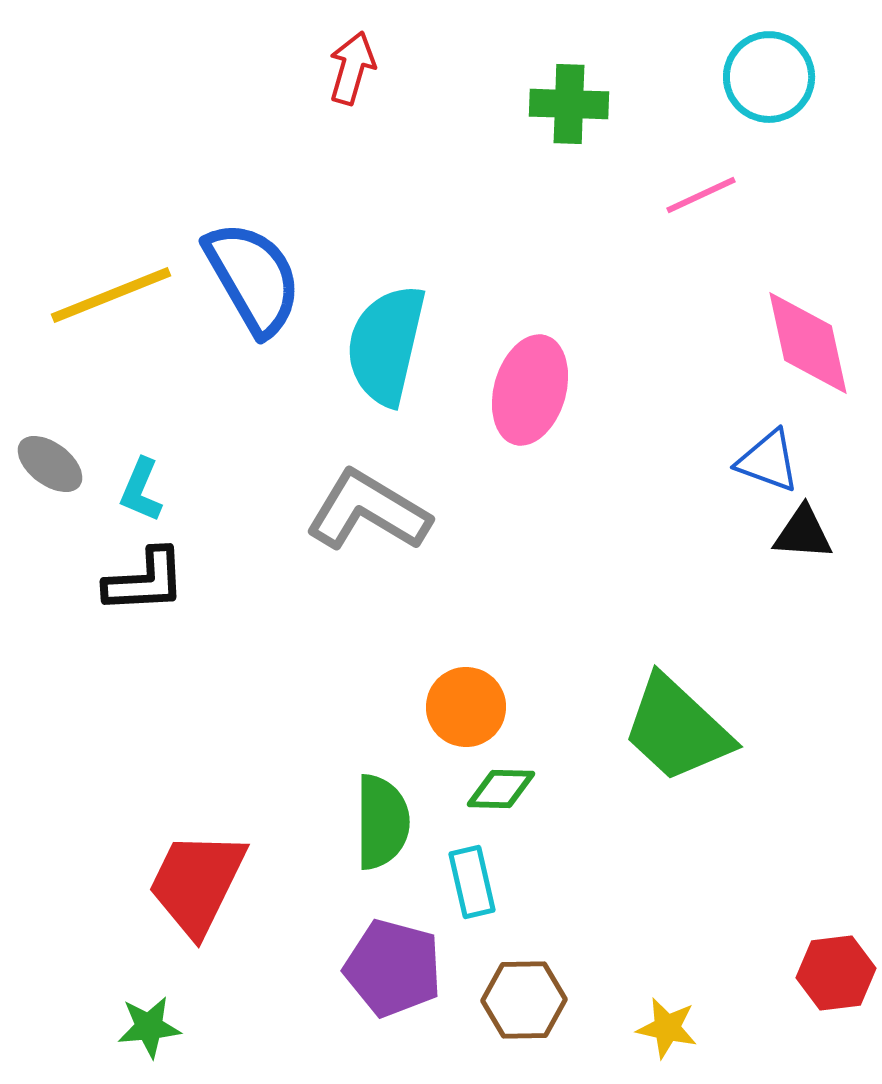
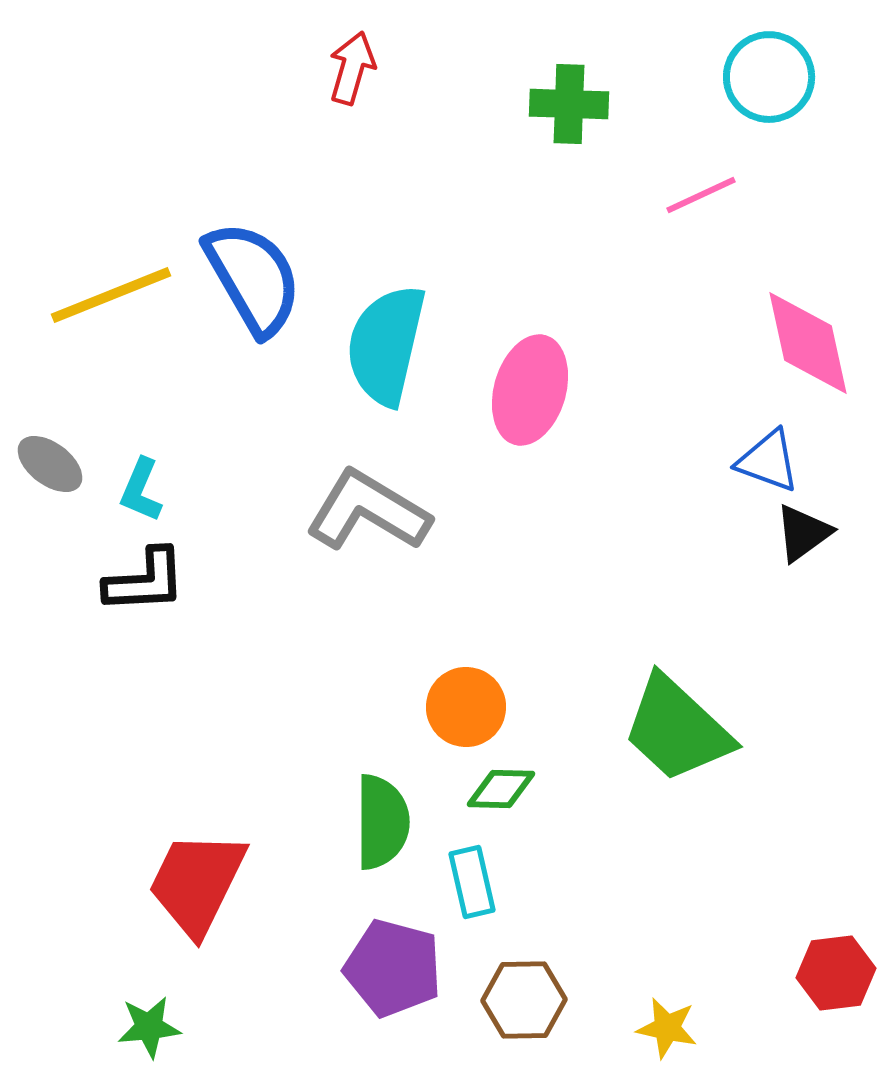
black triangle: rotated 40 degrees counterclockwise
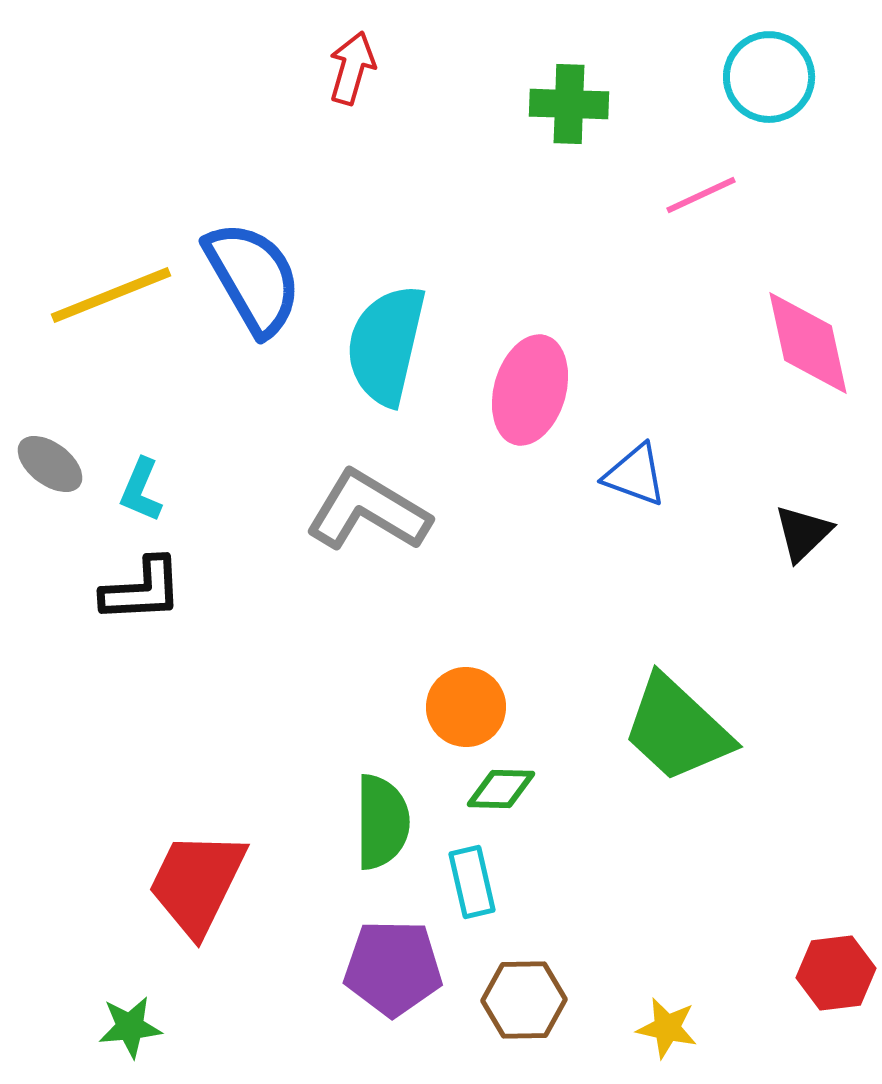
blue triangle: moved 133 px left, 14 px down
black triangle: rotated 8 degrees counterclockwise
black L-shape: moved 3 px left, 9 px down
purple pentagon: rotated 14 degrees counterclockwise
green star: moved 19 px left
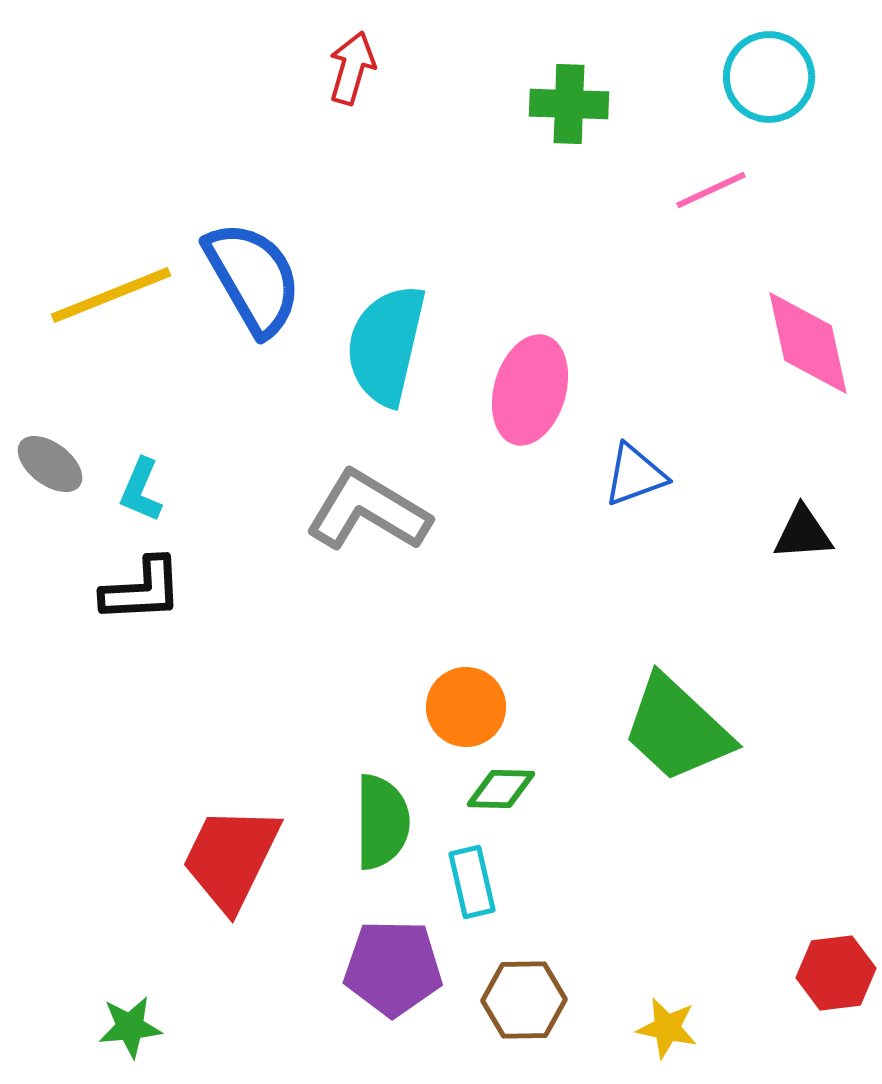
pink line: moved 10 px right, 5 px up
blue triangle: rotated 40 degrees counterclockwise
black triangle: rotated 40 degrees clockwise
red trapezoid: moved 34 px right, 25 px up
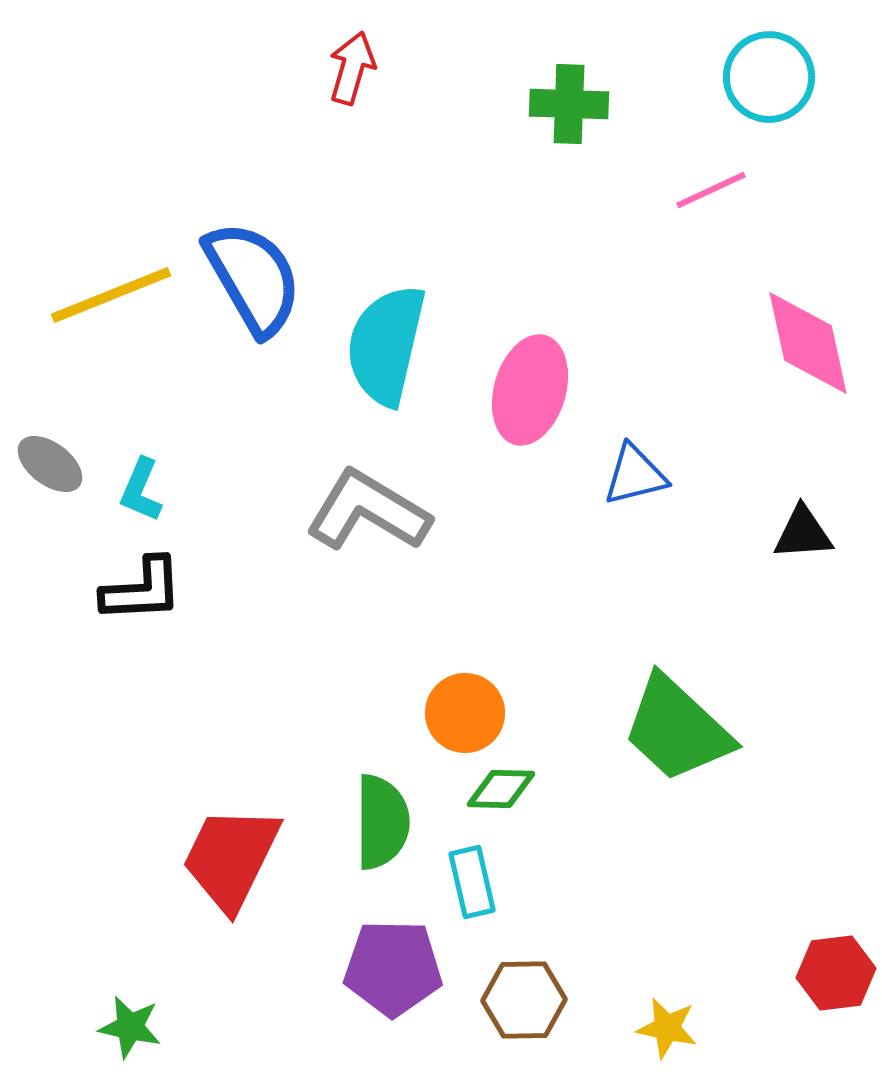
blue triangle: rotated 6 degrees clockwise
orange circle: moved 1 px left, 6 px down
green star: rotated 18 degrees clockwise
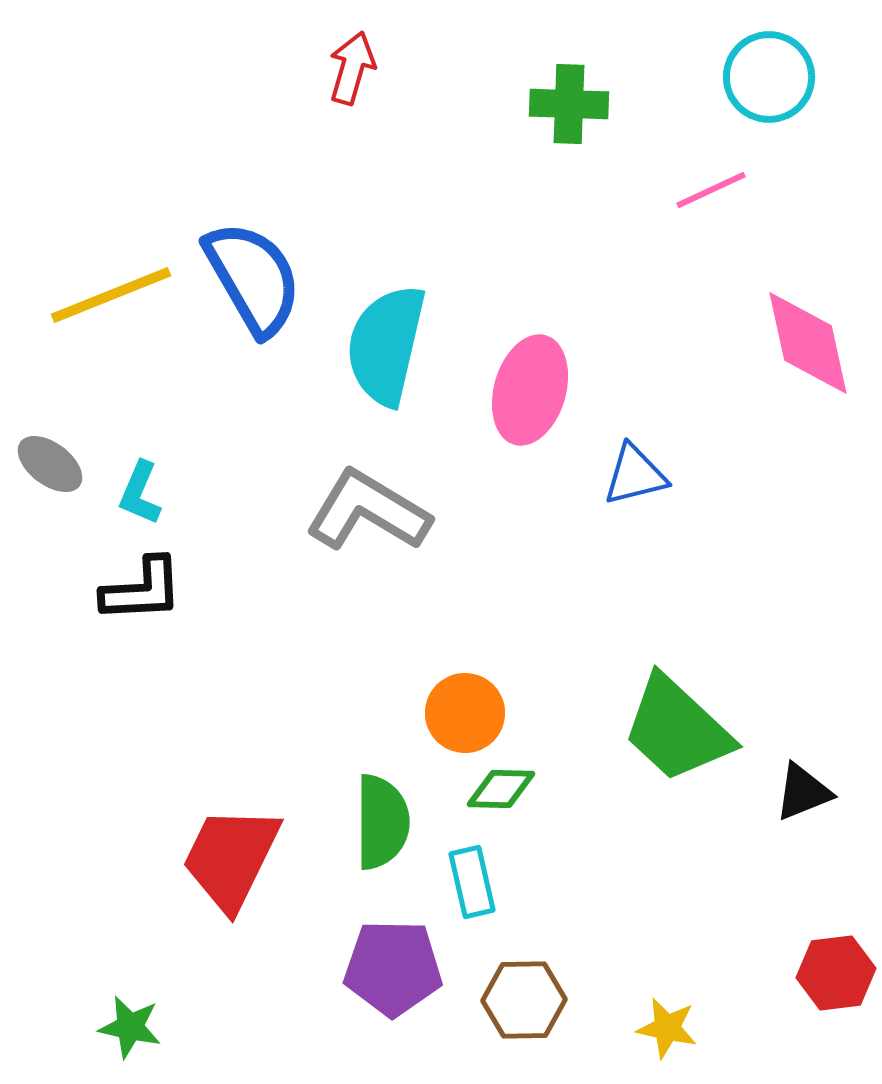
cyan L-shape: moved 1 px left, 3 px down
black triangle: moved 259 px down; rotated 18 degrees counterclockwise
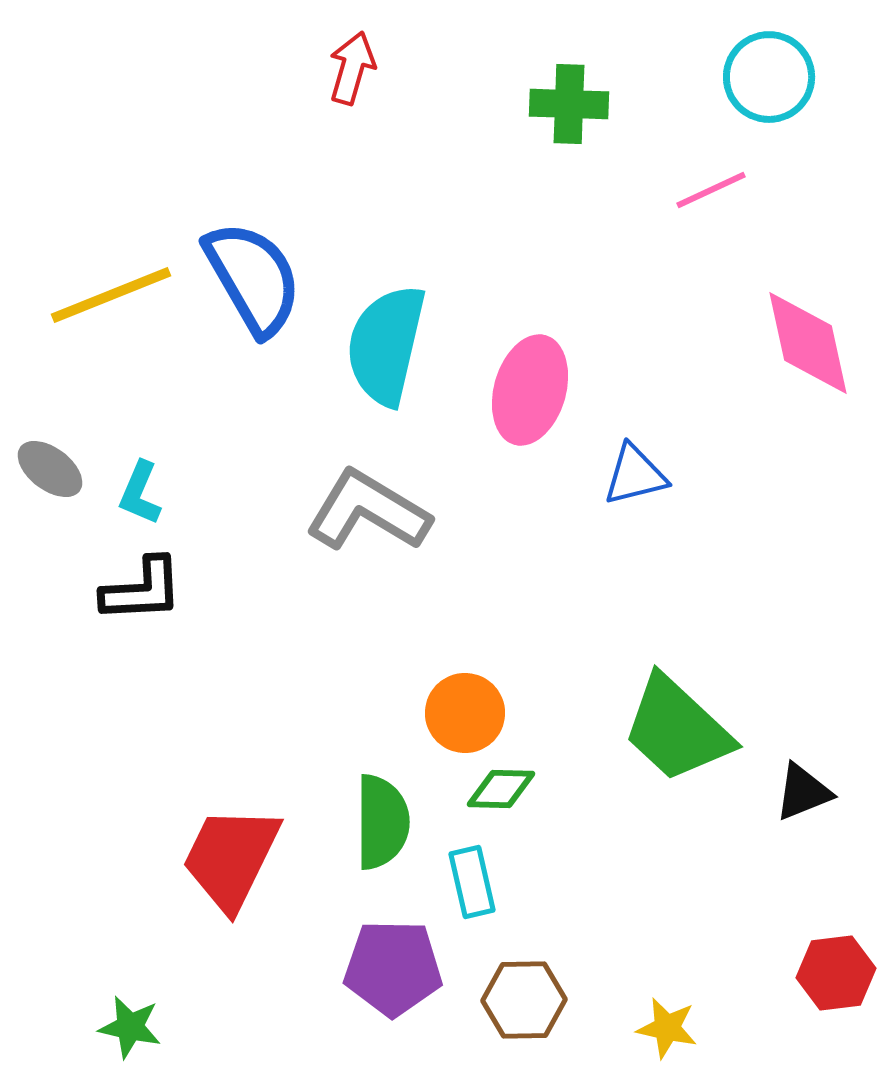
gray ellipse: moved 5 px down
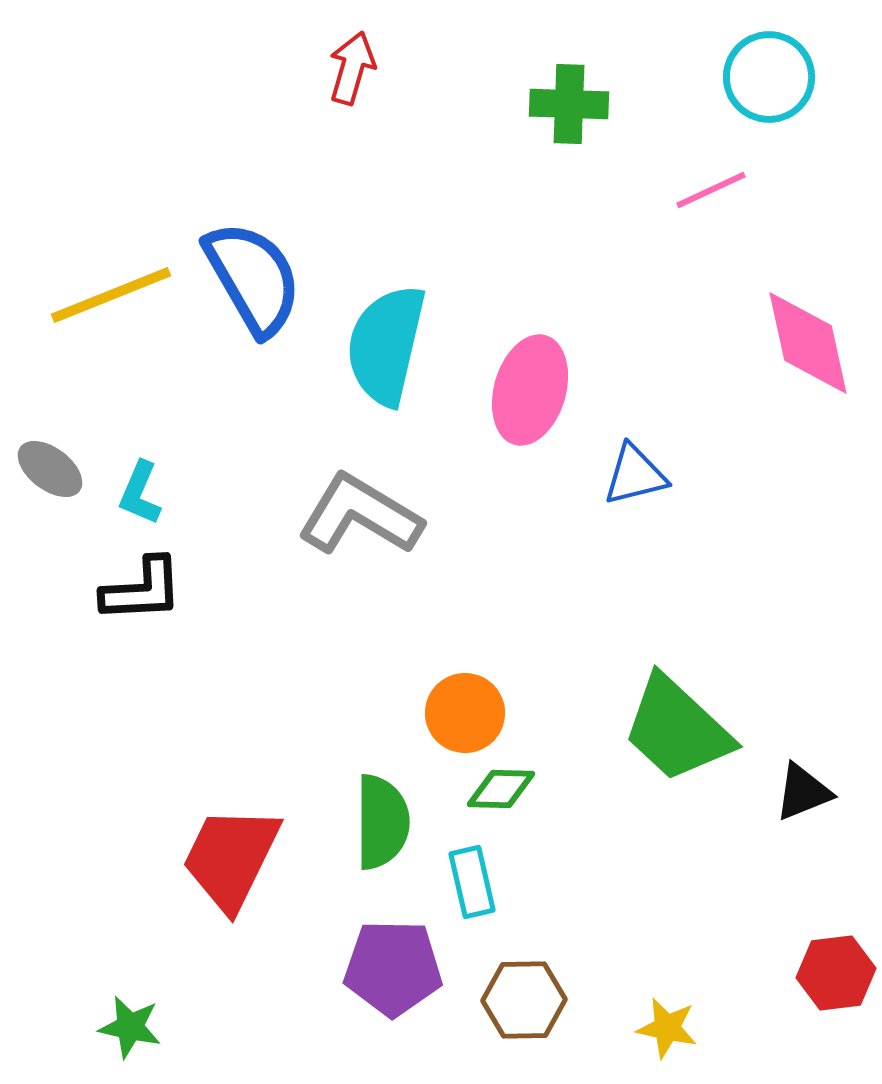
gray L-shape: moved 8 px left, 4 px down
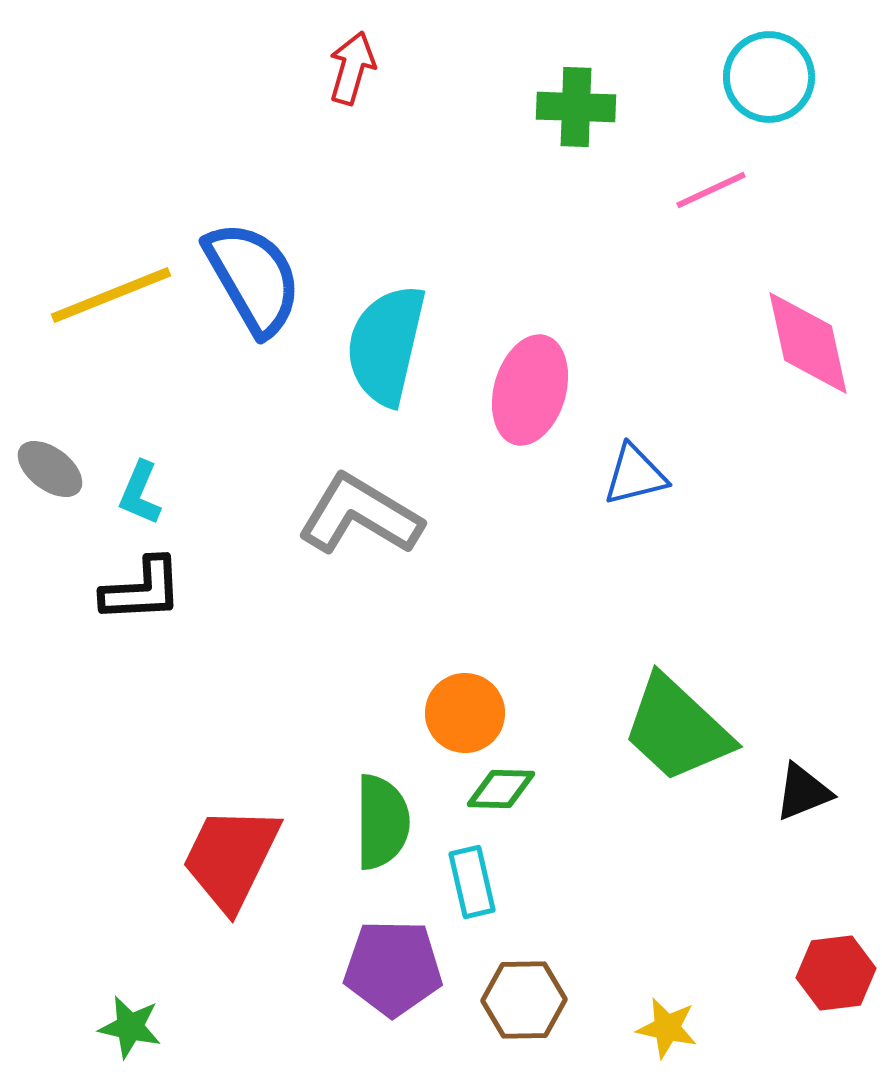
green cross: moved 7 px right, 3 px down
